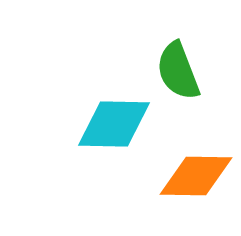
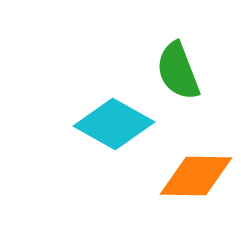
cyan diamond: rotated 28 degrees clockwise
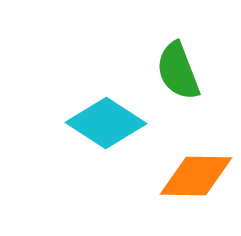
cyan diamond: moved 8 px left, 1 px up; rotated 4 degrees clockwise
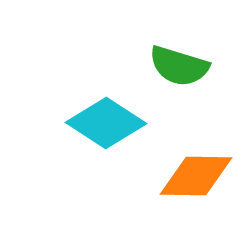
green semicircle: moved 1 px right, 5 px up; rotated 52 degrees counterclockwise
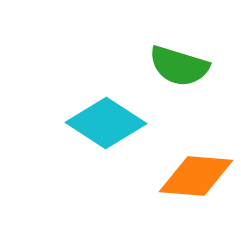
orange diamond: rotated 4 degrees clockwise
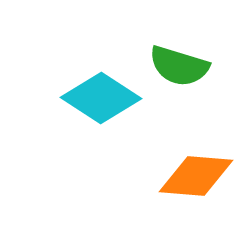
cyan diamond: moved 5 px left, 25 px up
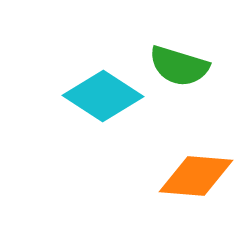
cyan diamond: moved 2 px right, 2 px up
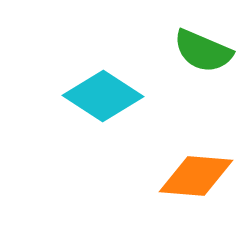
green semicircle: moved 24 px right, 15 px up; rotated 6 degrees clockwise
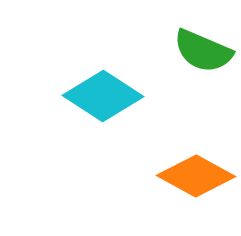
orange diamond: rotated 24 degrees clockwise
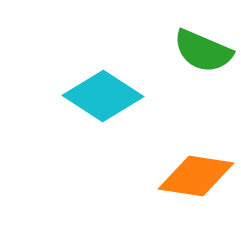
orange diamond: rotated 20 degrees counterclockwise
